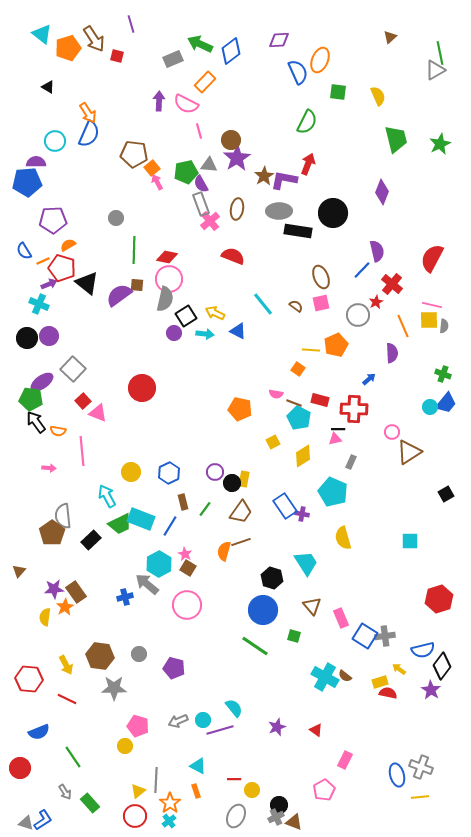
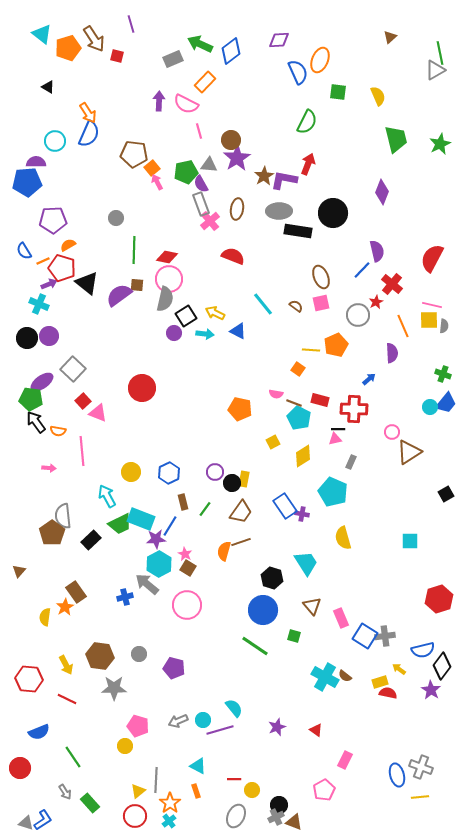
purple star at (54, 589): moved 102 px right, 50 px up
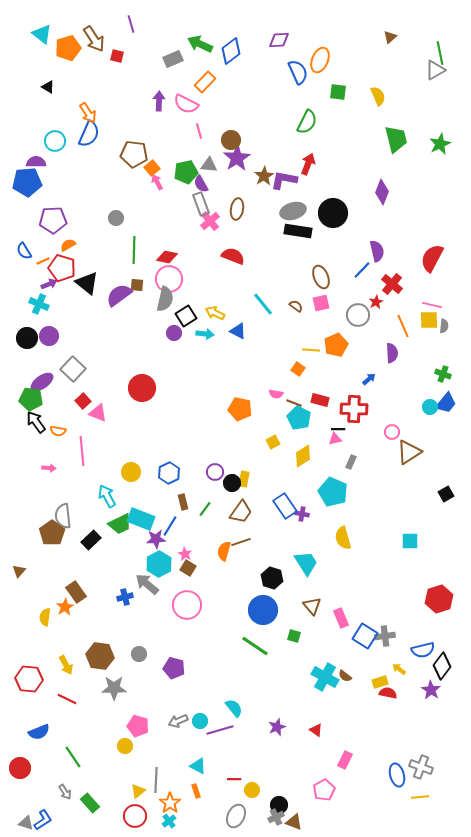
gray ellipse at (279, 211): moved 14 px right; rotated 15 degrees counterclockwise
cyan circle at (203, 720): moved 3 px left, 1 px down
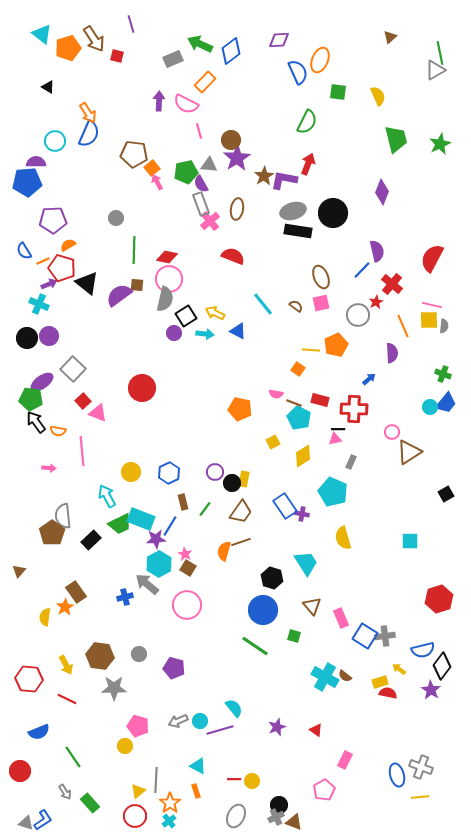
red circle at (20, 768): moved 3 px down
yellow circle at (252, 790): moved 9 px up
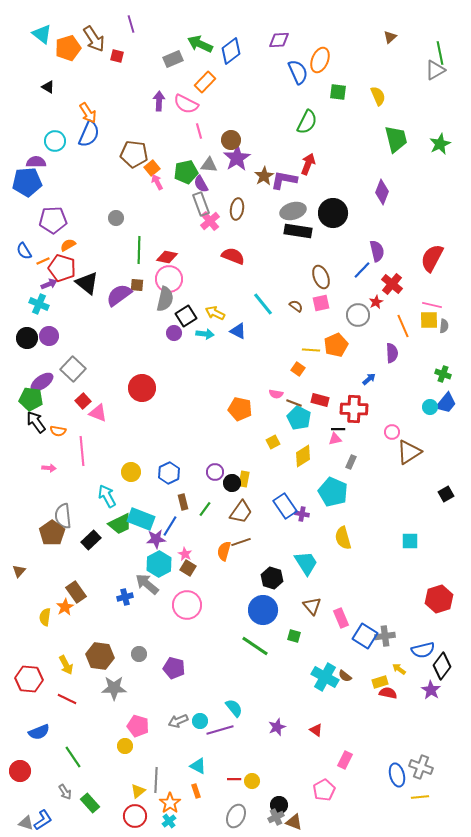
green line at (134, 250): moved 5 px right
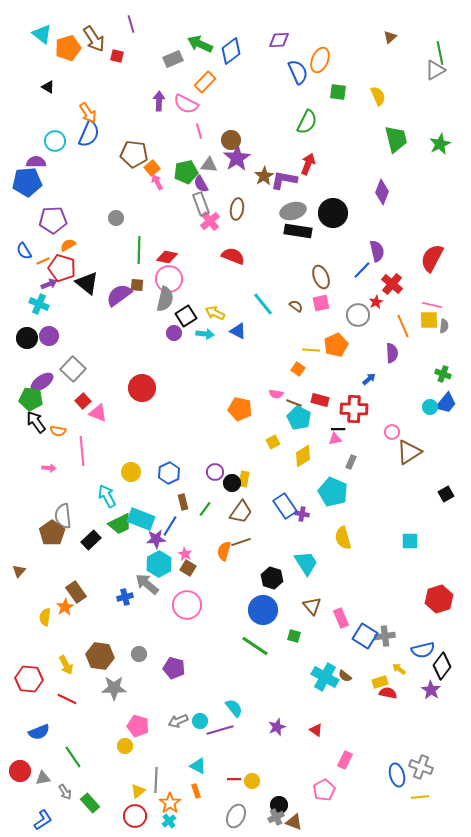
gray triangle at (26, 823): moved 17 px right, 45 px up; rotated 28 degrees counterclockwise
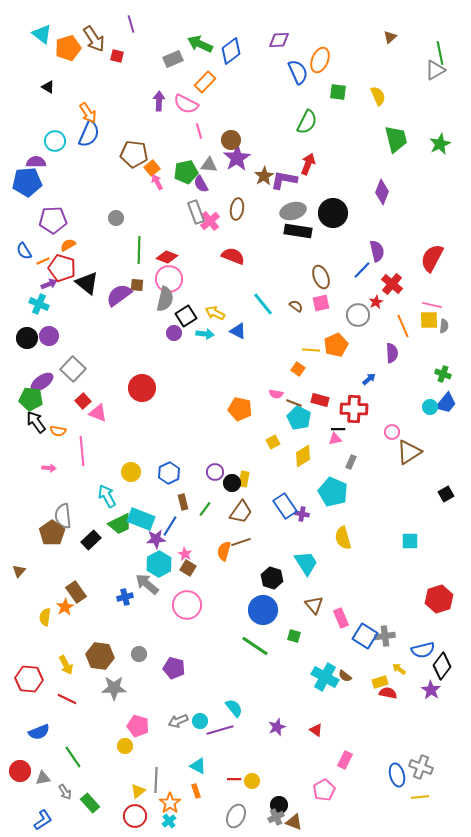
gray rectangle at (201, 204): moved 5 px left, 8 px down
red diamond at (167, 257): rotated 10 degrees clockwise
brown triangle at (312, 606): moved 2 px right, 1 px up
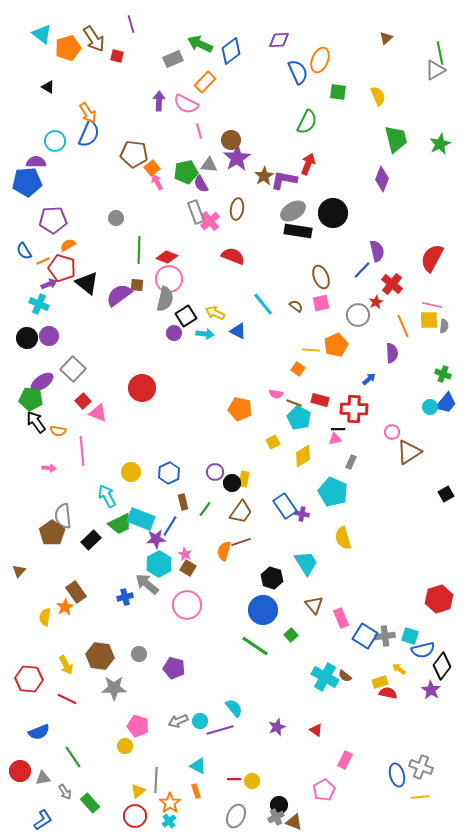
brown triangle at (390, 37): moved 4 px left, 1 px down
purple diamond at (382, 192): moved 13 px up
gray ellipse at (293, 211): rotated 15 degrees counterclockwise
cyan square at (410, 541): moved 95 px down; rotated 18 degrees clockwise
green square at (294, 636): moved 3 px left, 1 px up; rotated 32 degrees clockwise
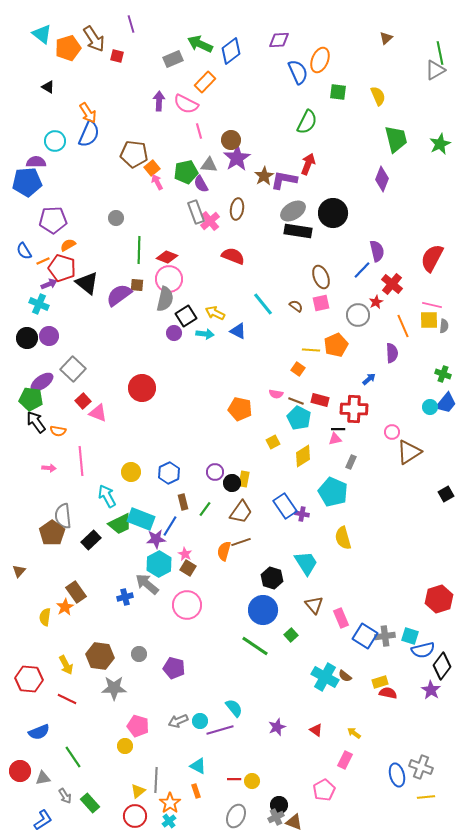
brown line at (294, 403): moved 2 px right, 2 px up
pink line at (82, 451): moved 1 px left, 10 px down
yellow arrow at (399, 669): moved 45 px left, 64 px down
gray arrow at (65, 792): moved 4 px down
yellow line at (420, 797): moved 6 px right
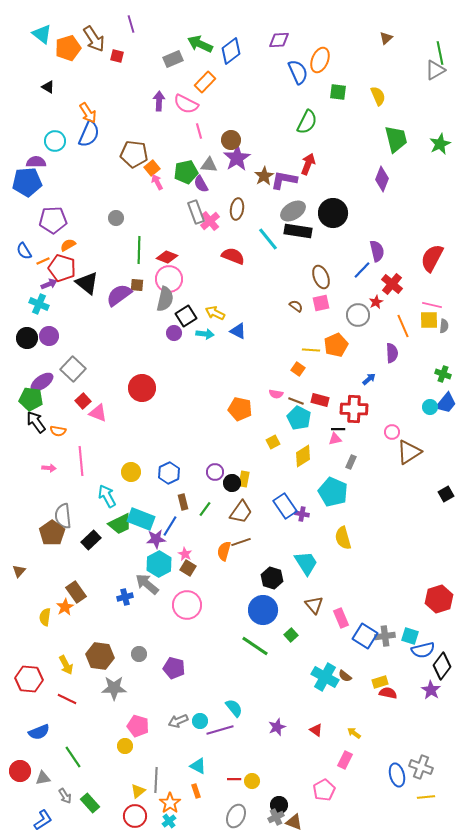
cyan line at (263, 304): moved 5 px right, 65 px up
